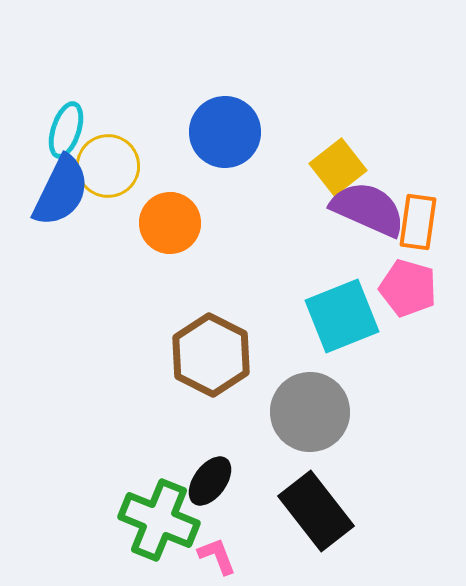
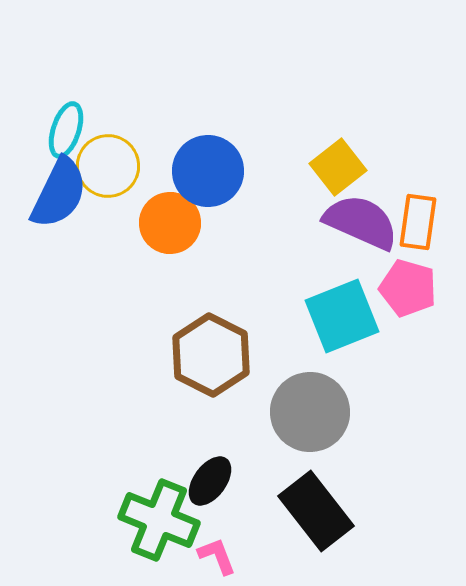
blue circle: moved 17 px left, 39 px down
blue semicircle: moved 2 px left, 2 px down
purple semicircle: moved 7 px left, 13 px down
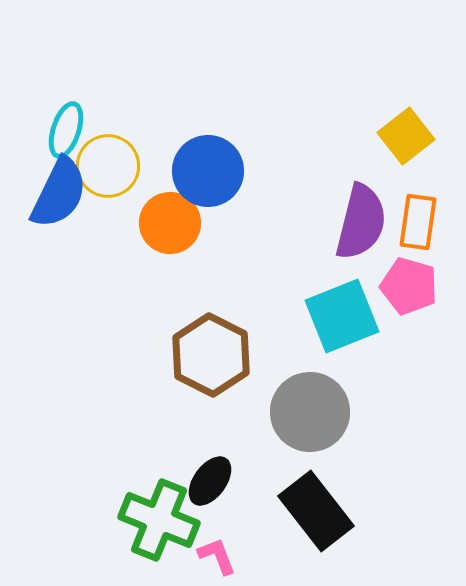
yellow square: moved 68 px right, 31 px up
purple semicircle: rotated 80 degrees clockwise
pink pentagon: moved 1 px right, 2 px up
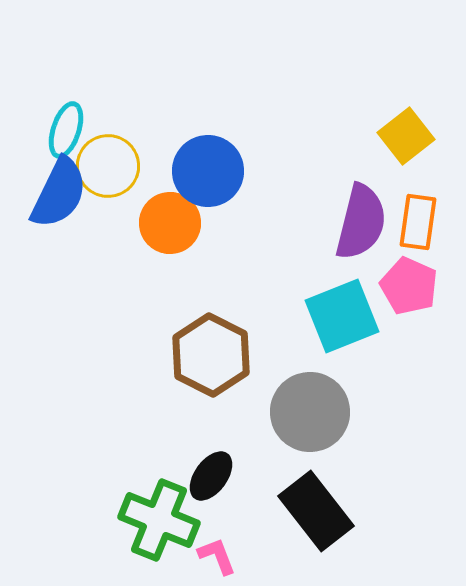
pink pentagon: rotated 8 degrees clockwise
black ellipse: moved 1 px right, 5 px up
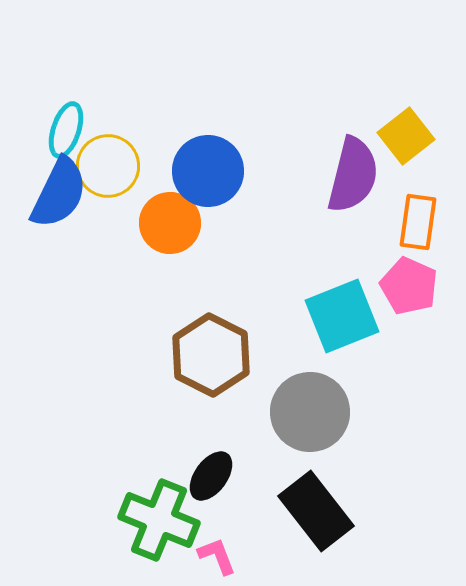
purple semicircle: moved 8 px left, 47 px up
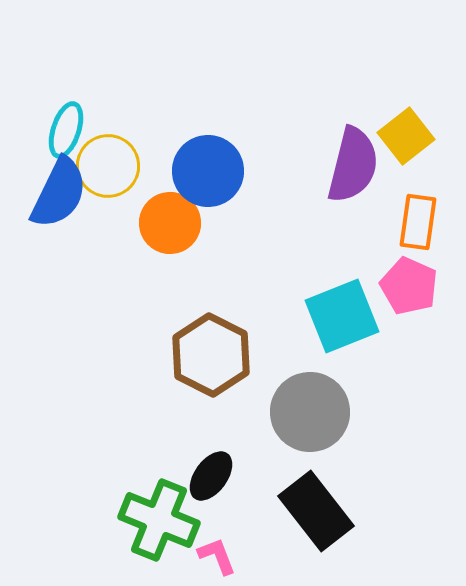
purple semicircle: moved 10 px up
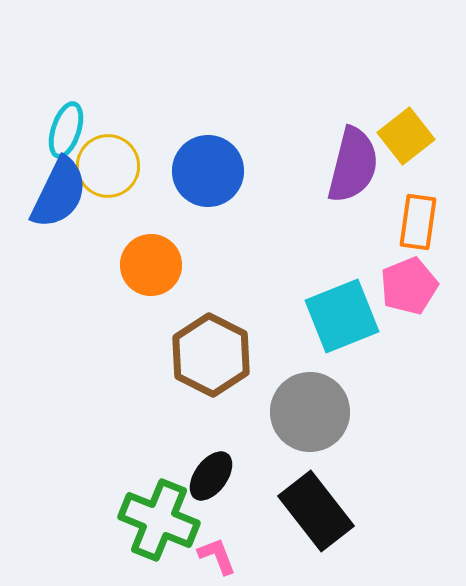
orange circle: moved 19 px left, 42 px down
pink pentagon: rotated 26 degrees clockwise
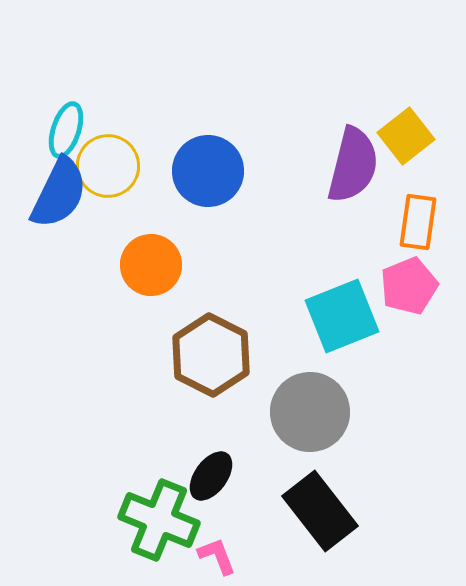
black rectangle: moved 4 px right
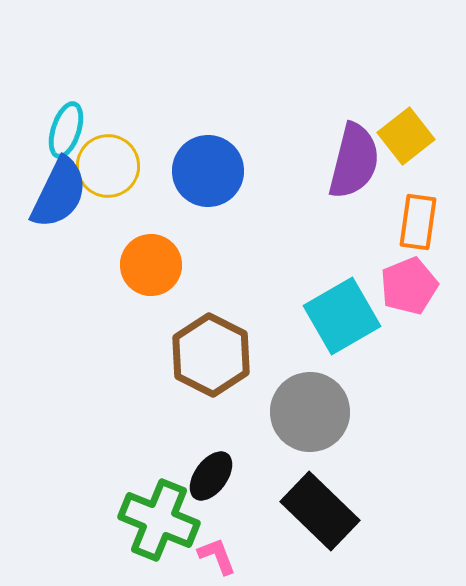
purple semicircle: moved 1 px right, 4 px up
cyan square: rotated 8 degrees counterclockwise
black rectangle: rotated 8 degrees counterclockwise
